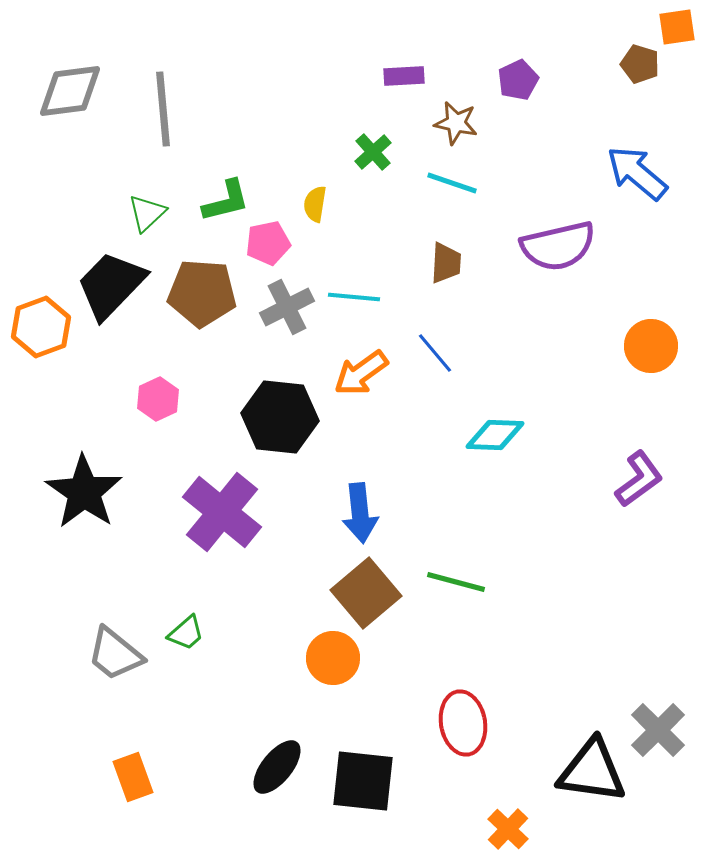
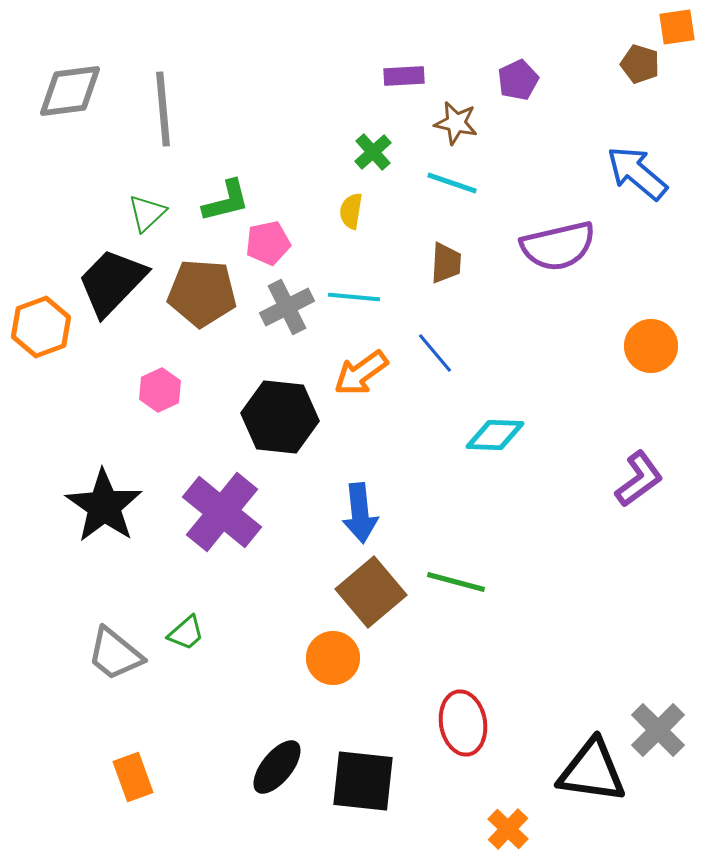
yellow semicircle at (315, 204): moved 36 px right, 7 px down
black trapezoid at (111, 285): moved 1 px right, 3 px up
pink hexagon at (158, 399): moved 2 px right, 9 px up
black star at (84, 492): moved 20 px right, 14 px down
brown square at (366, 593): moved 5 px right, 1 px up
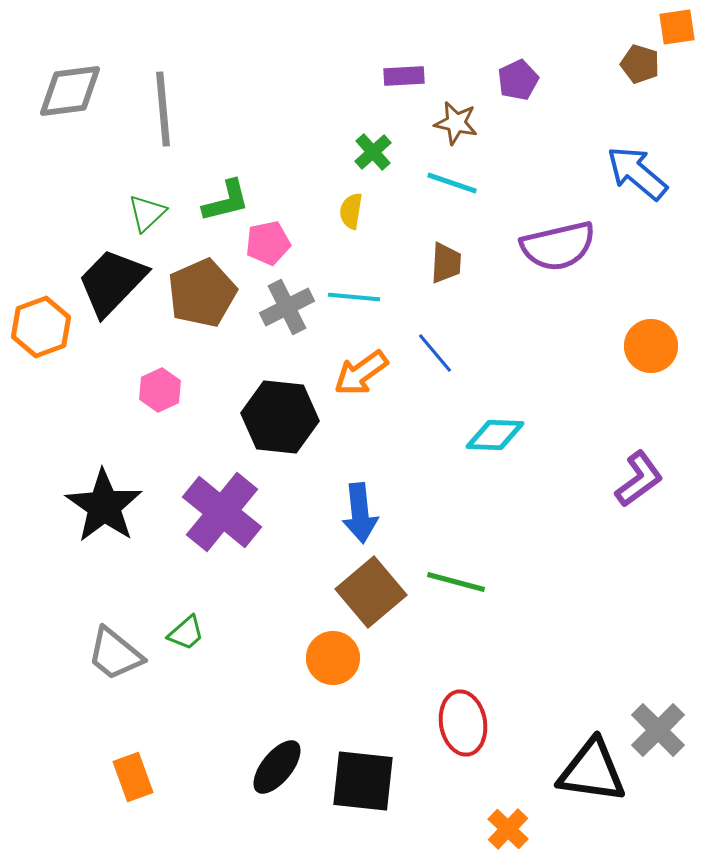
brown pentagon at (202, 293): rotated 28 degrees counterclockwise
